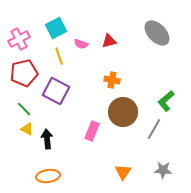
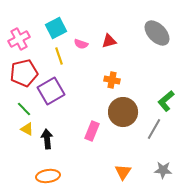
purple square: moved 5 px left; rotated 32 degrees clockwise
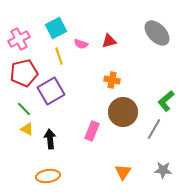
black arrow: moved 3 px right
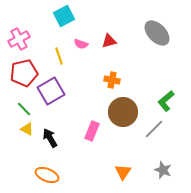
cyan square: moved 8 px right, 12 px up
gray line: rotated 15 degrees clockwise
black arrow: moved 1 px up; rotated 24 degrees counterclockwise
gray star: rotated 18 degrees clockwise
orange ellipse: moved 1 px left, 1 px up; rotated 30 degrees clockwise
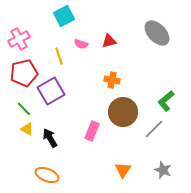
orange triangle: moved 2 px up
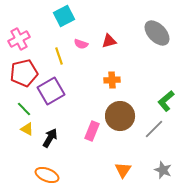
orange cross: rotated 14 degrees counterclockwise
brown circle: moved 3 px left, 4 px down
black arrow: rotated 60 degrees clockwise
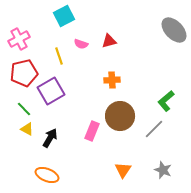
gray ellipse: moved 17 px right, 3 px up
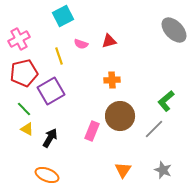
cyan square: moved 1 px left
